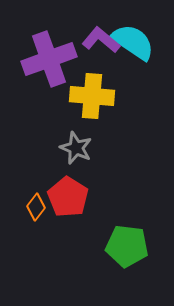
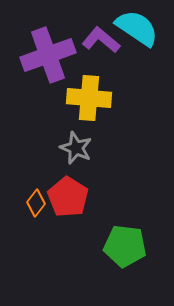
cyan semicircle: moved 4 px right, 14 px up
purple cross: moved 1 px left, 4 px up
yellow cross: moved 3 px left, 2 px down
orange diamond: moved 4 px up
green pentagon: moved 2 px left
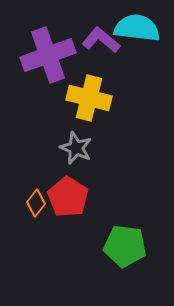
cyan semicircle: rotated 27 degrees counterclockwise
yellow cross: rotated 9 degrees clockwise
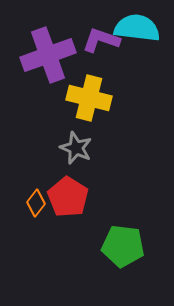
purple L-shape: rotated 21 degrees counterclockwise
green pentagon: moved 2 px left
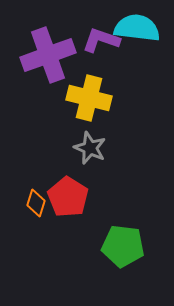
gray star: moved 14 px right
orange diamond: rotated 20 degrees counterclockwise
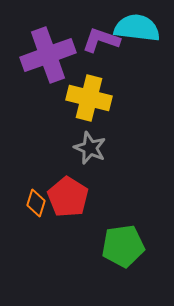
green pentagon: rotated 15 degrees counterclockwise
